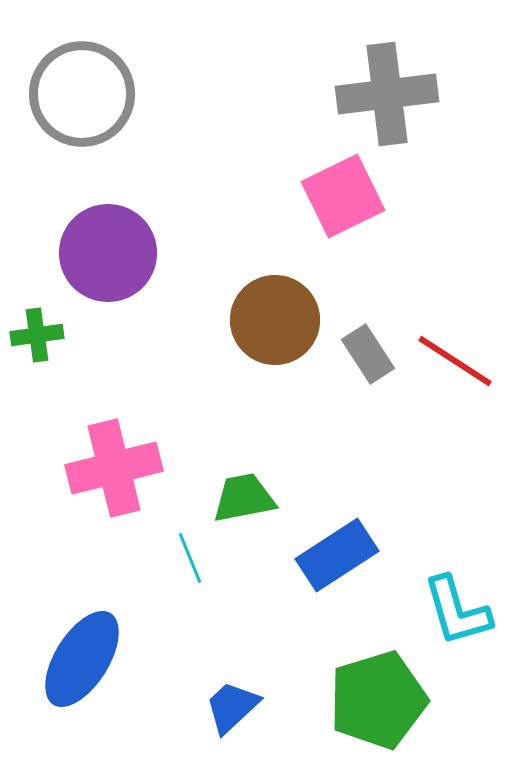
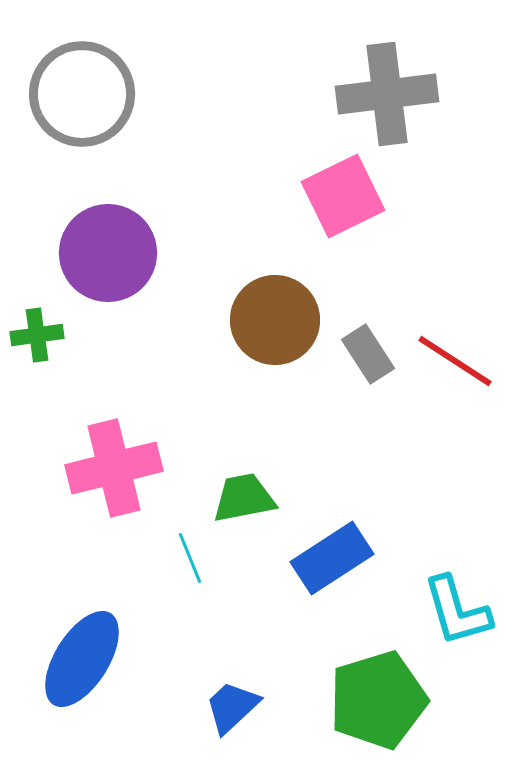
blue rectangle: moved 5 px left, 3 px down
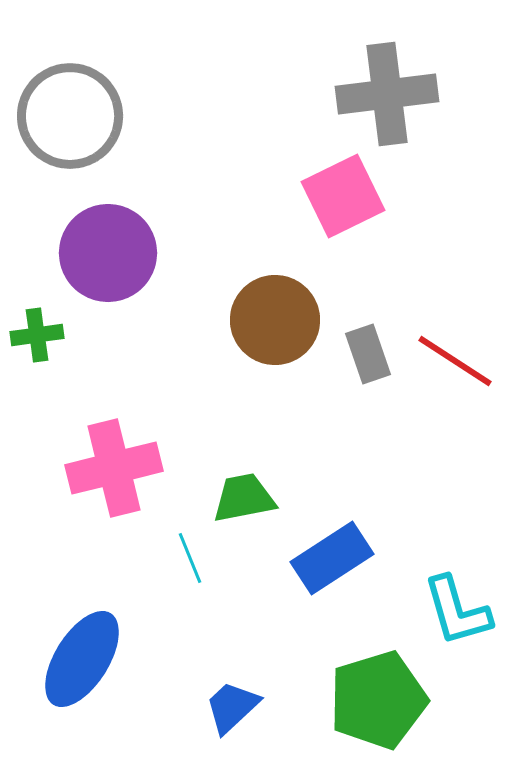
gray circle: moved 12 px left, 22 px down
gray rectangle: rotated 14 degrees clockwise
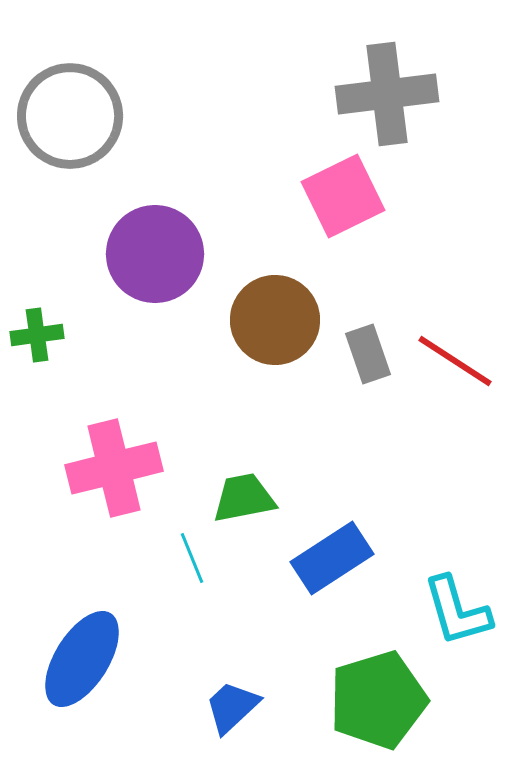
purple circle: moved 47 px right, 1 px down
cyan line: moved 2 px right
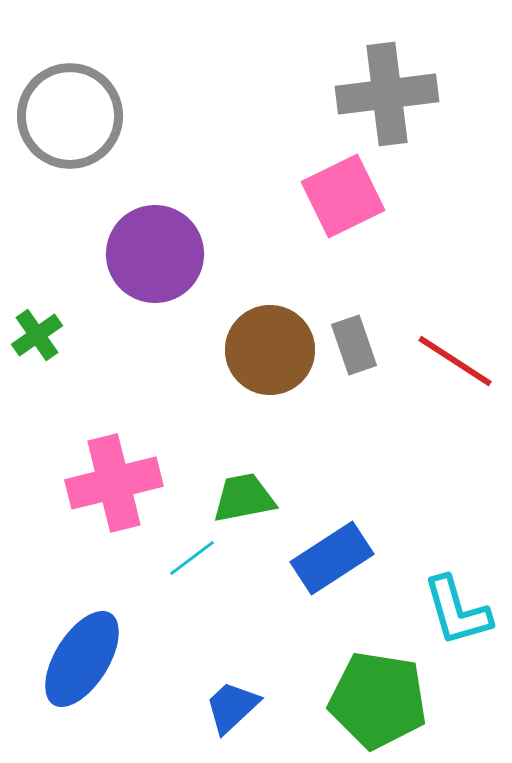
brown circle: moved 5 px left, 30 px down
green cross: rotated 27 degrees counterclockwise
gray rectangle: moved 14 px left, 9 px up
pink cross: moved 15 px down
cyan line: rotated 75 degrees clockwise
green pentagon: rotated 26 degrees clockwise
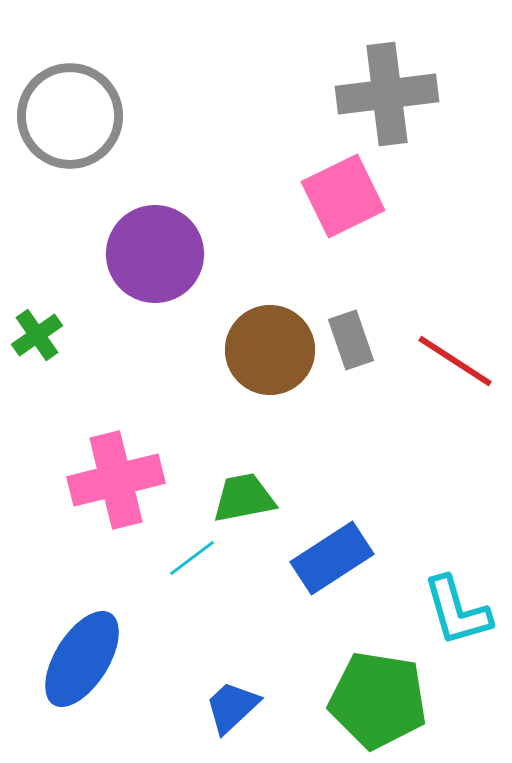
gray rectangle: moved 3 px left, 5 px up
pink cross: moved 2 px right, 3 px up
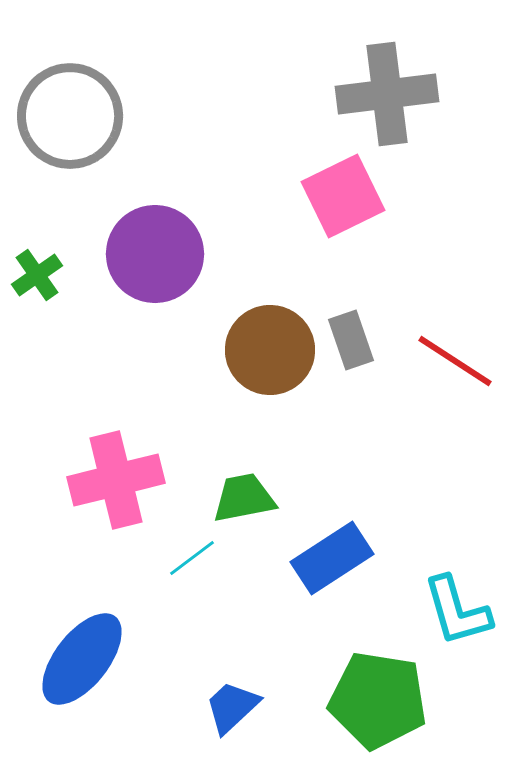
green cross: moved 60 px up
blue ellipse: rotated 6 degrees clockwise
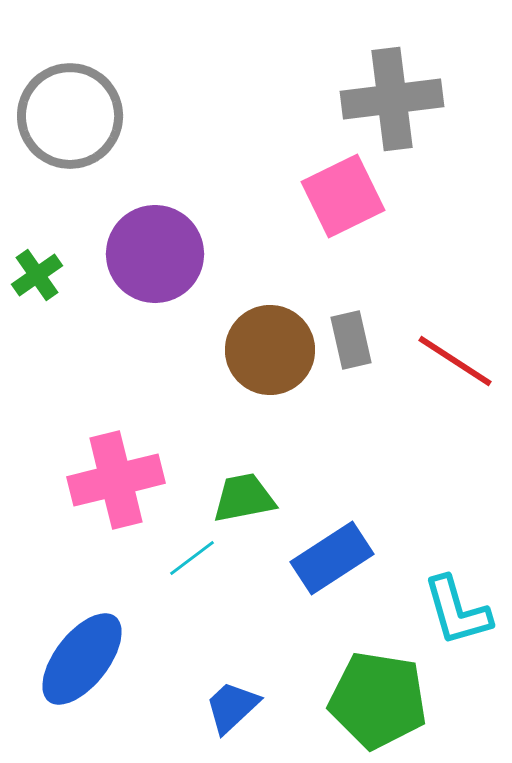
gray cross: moved 5 px right, 5 px down
gray rectangle: rotated 6 degrees clockwise
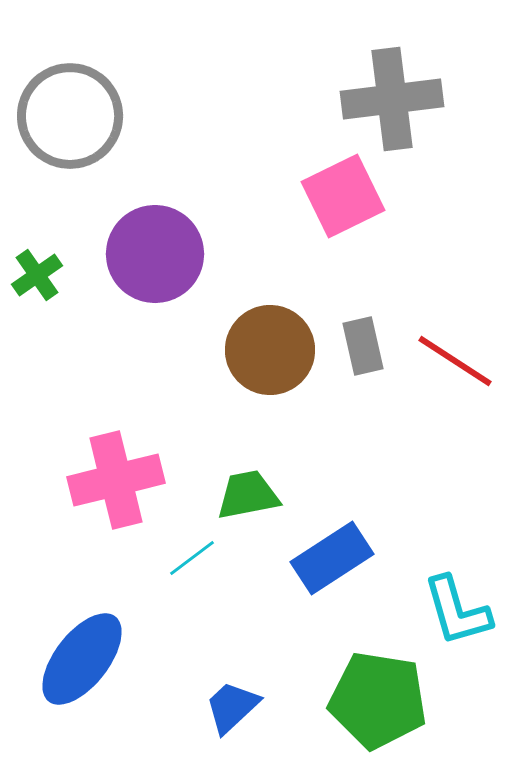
gray rectangle: moved 12 px right, 6 px down
green trapezoid: moved 4 px right, 3 px up
